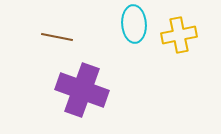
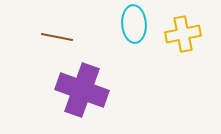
yellow cross: moved 4 px right, 1 px up
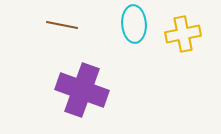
brown line: moved 5 px right, 12 px up
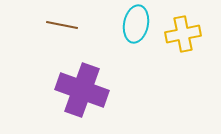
cyan ellipse: moved 2 px right; rotated 15 degrees clockwise
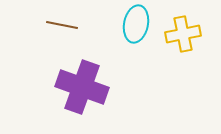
purple cross: moved 3 px up
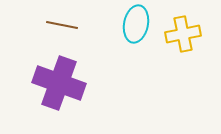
purple cross: moved 23 px left, 4 px up
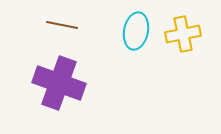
cyan ellipse: moved 7 px down
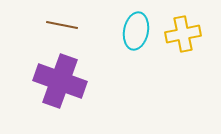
purple cross: moved 1 px right, 2 px up
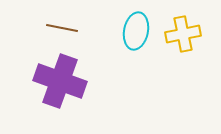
brown line: moved 3 px down
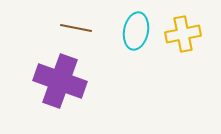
brown line: moved 14 px right
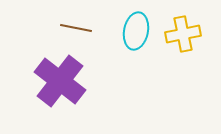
purple cross: rotated 18 degrees clockwise
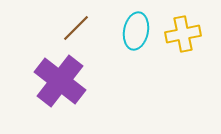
brown line: rotated 56 degrees counterclockwise
